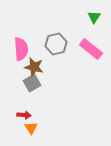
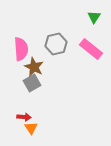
brown star: rotated 12 degrees clockwise
red arrow: moved 2 px down
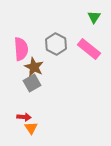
gray hexagon: rotated 20 degrees counterclockwise
pink rectangle: moved 2 px left
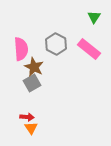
red arrow: moved 3 px right
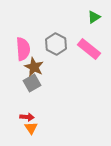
green triangle: rotated 24 degrees clockwise
pink semicircle: moved 2 px right
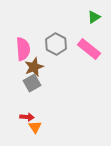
brown star: rotated 24 degrees clockwise
orange triangle: moved 4 px right, 1 px up
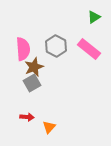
gray hexagon: moved 2 px down
orange triangle: moved 14 px right; rotated 16 degrees clockwise
